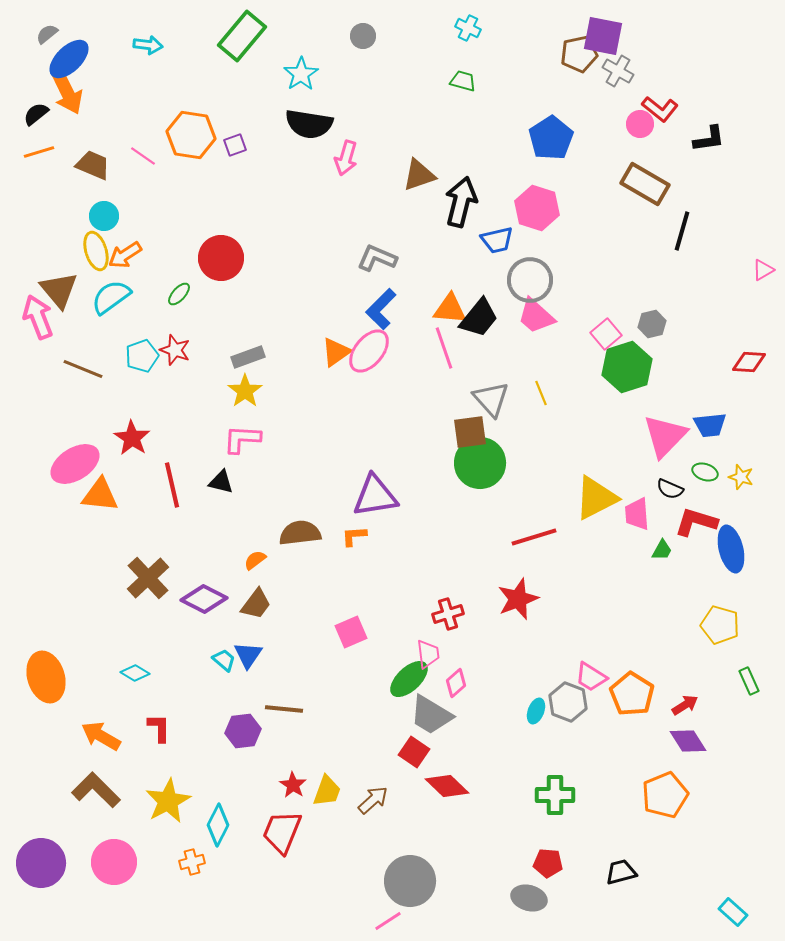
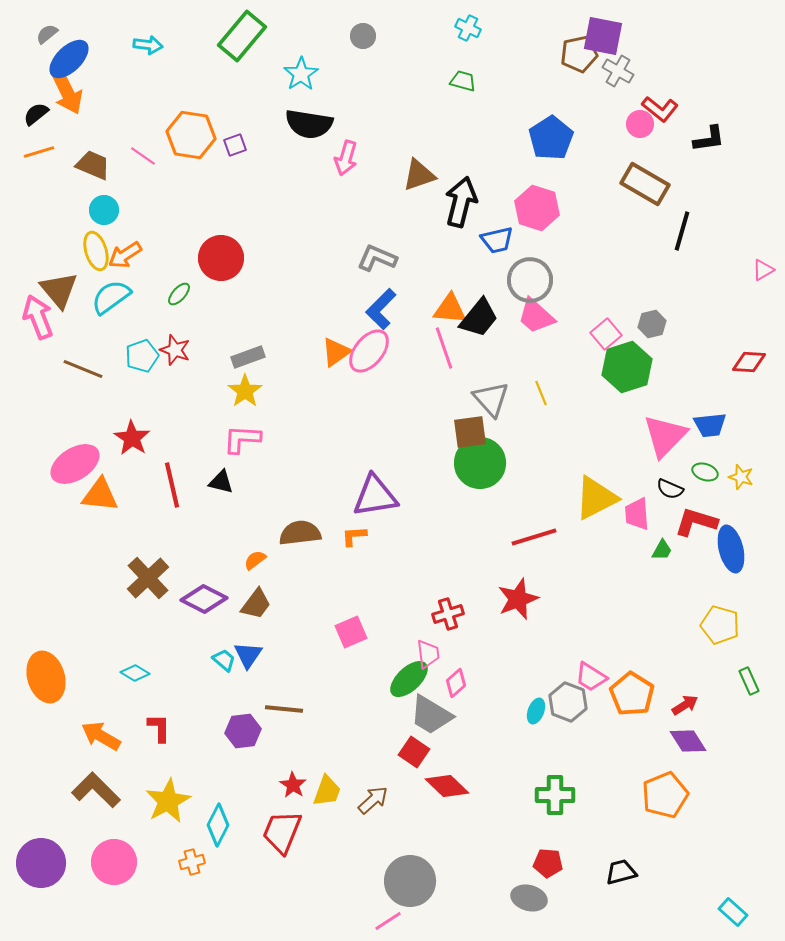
cyan circle at (104, 216): moved 6 px up
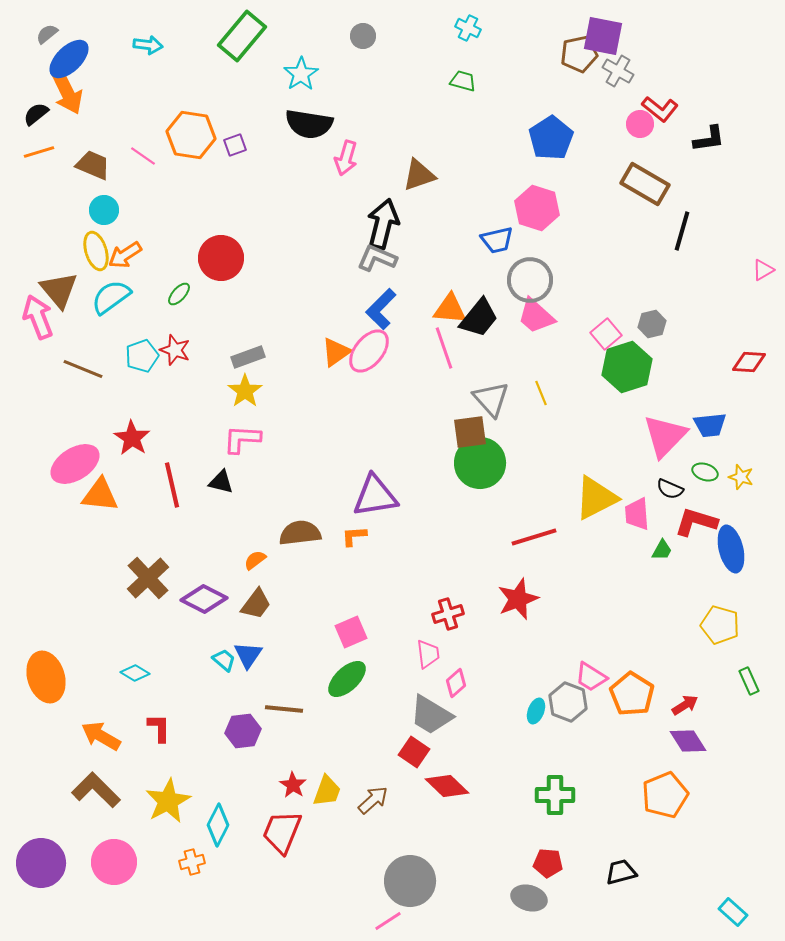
black arrow at (461, 202): moved 78 px left, 22 px down
green ellipse at (409, 679): moved 62 px left
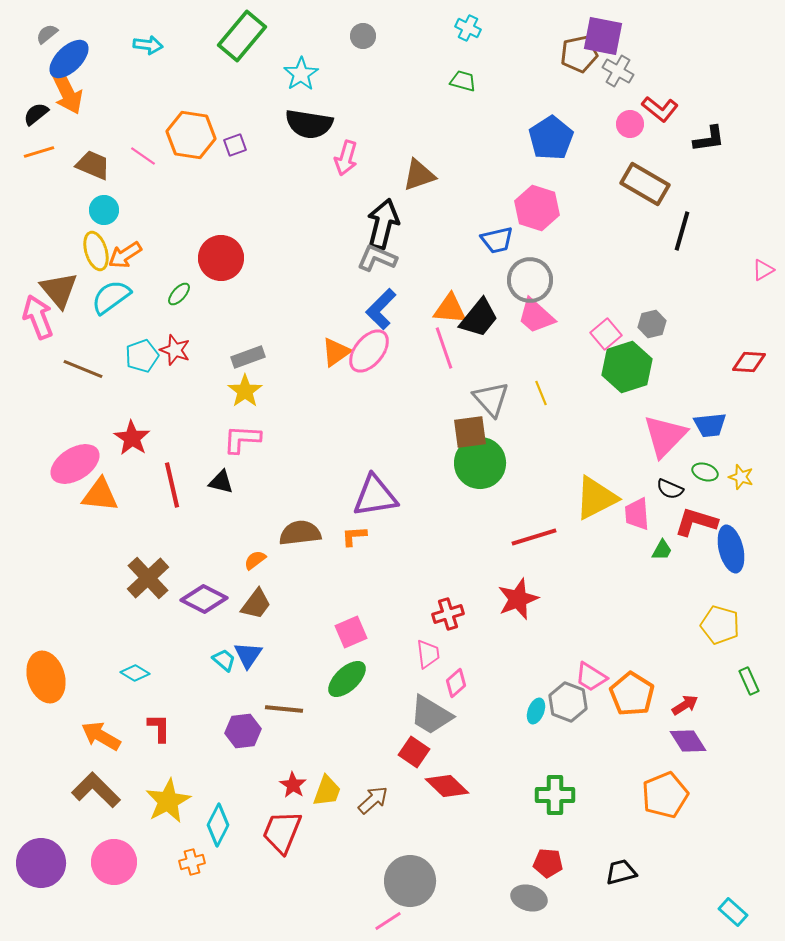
pink circle at (640, 124): moved 10 px left
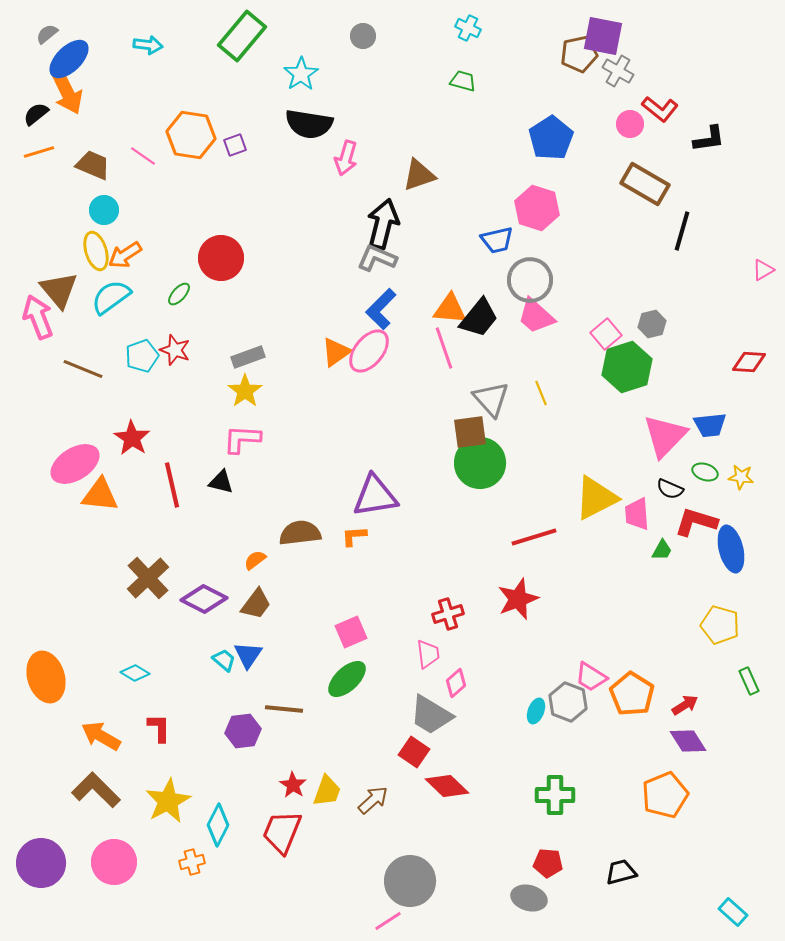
yellow star at (741, 477): rotated 10 degrees counterclockwise
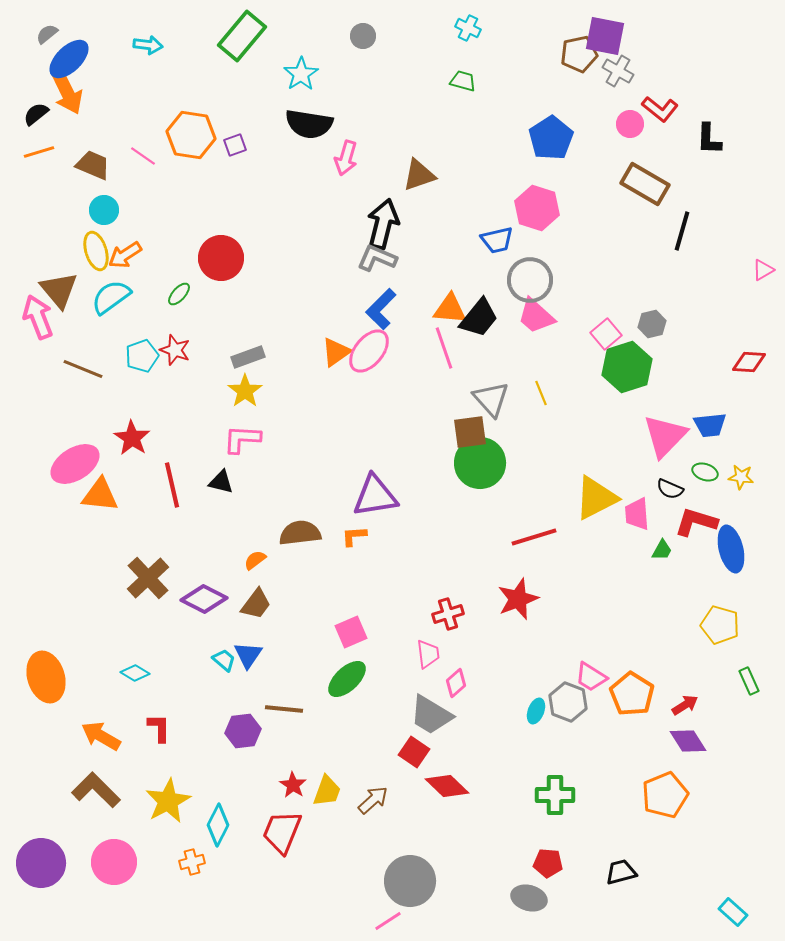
purple square at (603, 36): moved 2 px right
black L-shape at (709, 139): rotated 100 degrees clockwise
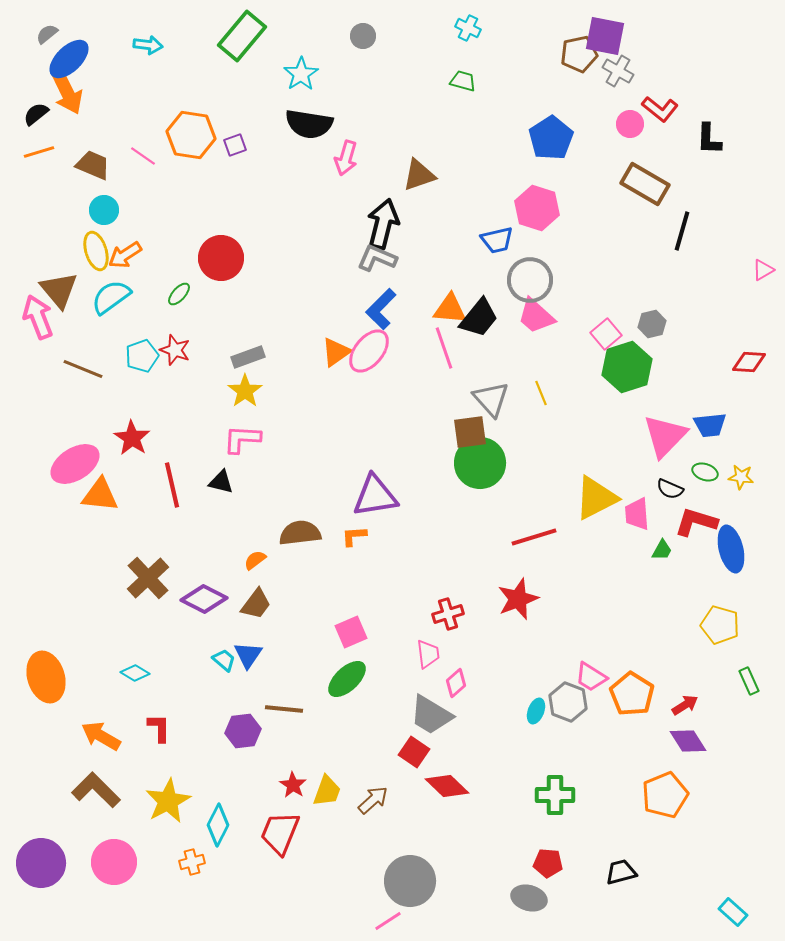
red trapezoid at (282, 832): moved 2 px left, 1 px down
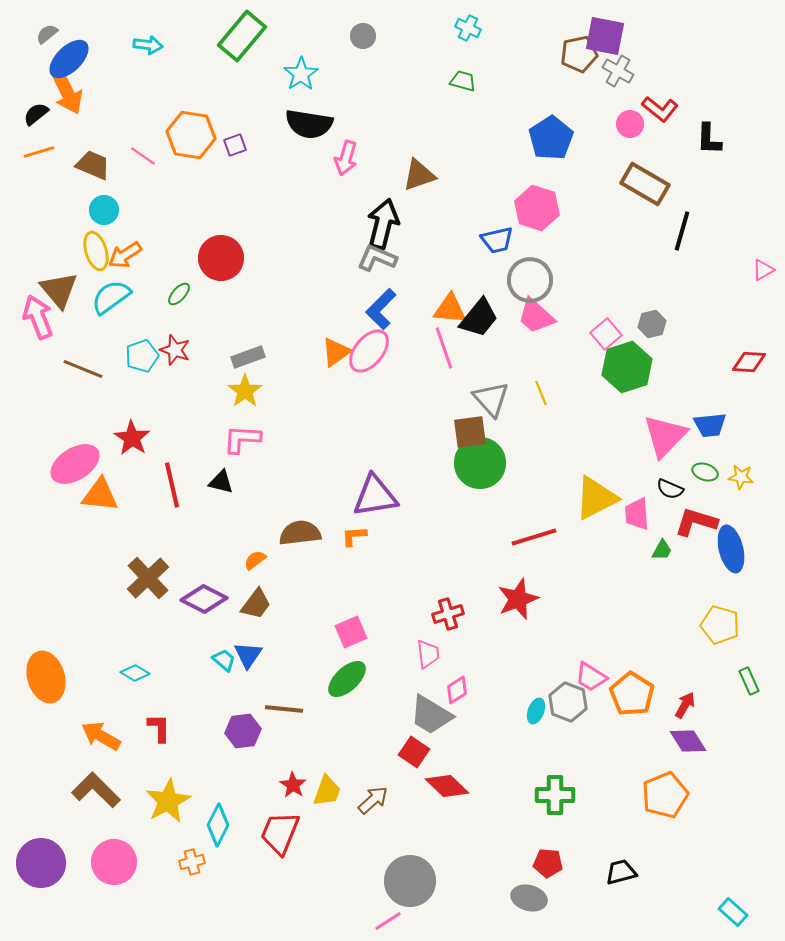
pink diamond at (456, 683): moved 1 px right, 7 px down; rotated 8 degrees clockwise
red arrow at (685, 705): rotated 28 degrees counterclockwise
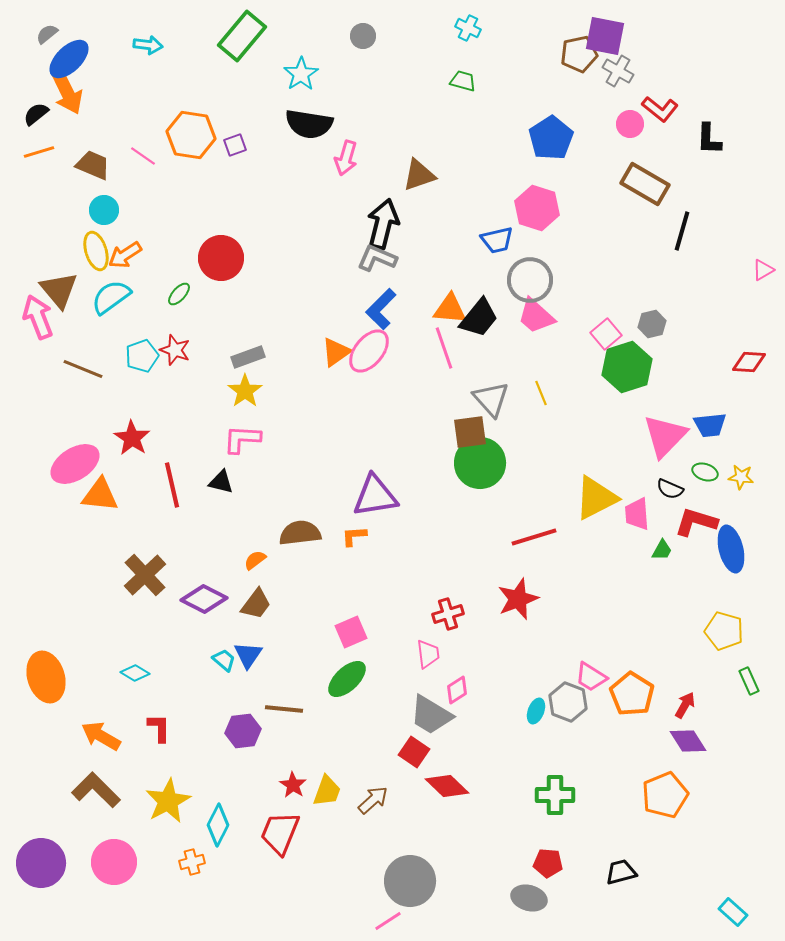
brown cross at (148, 578): moved 3 px left, 3 px up
yellow pentagon at (720, 625): moved 4 px right, 6 px down
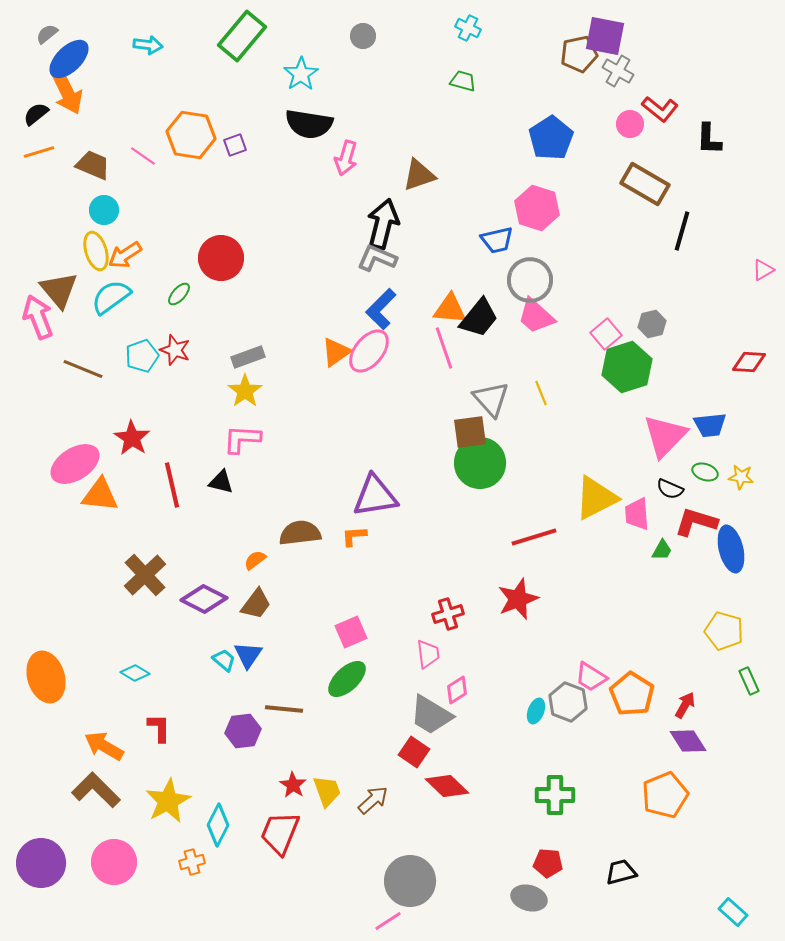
orange arrow at (101, 736): moved 3 px right, 10 px down
yellow trapezoid at (327, 791): rotated 40 degrees counterclockwise
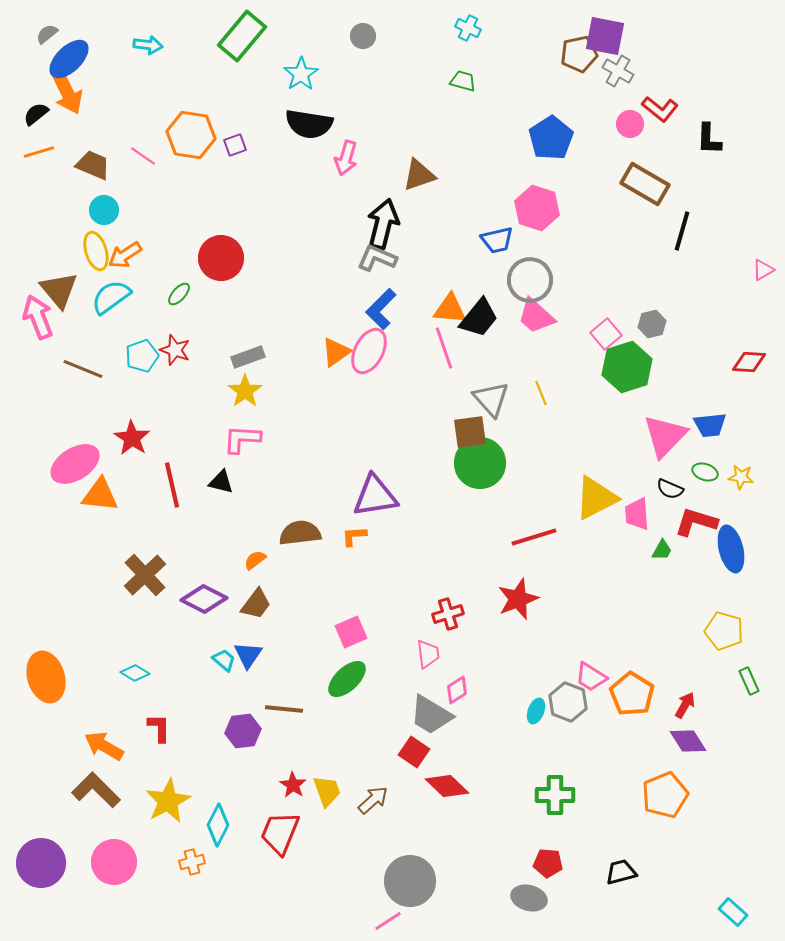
pink ellipse at (369, 351): rotated 12 degrees counterclockwise
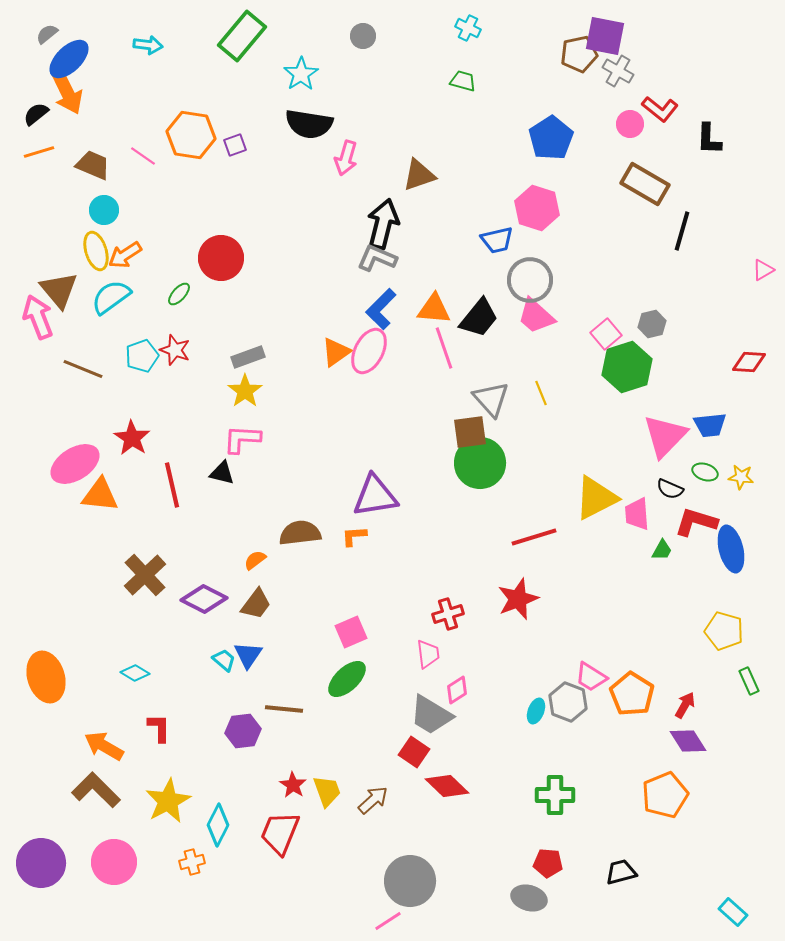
orange triangle at (450, 309): moved 16 px left
black triangle at (221, 482): moved 1 px right, 9 px up
